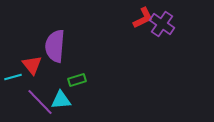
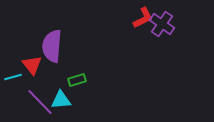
purple semicircle: moved 3 px left
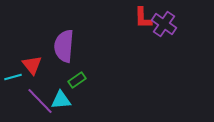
red L-shape: rotated 115 degrees clockwise
purple cross: moved 2 px right
purple semicircle: moved 12 px right
green rectangle: rotated 18 degrees counterclockwise
purple line: moved 1 px up
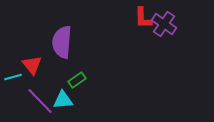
purple semicircle: moved 2 px left, 4 px up
cyan triangle: moved 2 px right
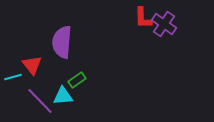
cyan triangle: moved 4 px up
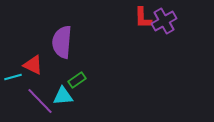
purple cross: moved 3 px up; rotated 25 degrees clockwise
red triangle: moved 1 px right; rotated 25 degrees counterclockwise
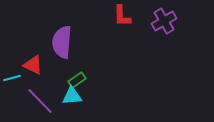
red L-shape: moved 21 px left, 2 px up
cyan line: moved 1 px left, 1 px down
cyan triangle: moved 9 px right
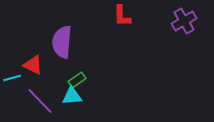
purple cross: moved 20 px right
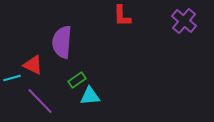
purple cross: rotated 20 degrees counterclockwise
cyan triangle: moved 18 px right
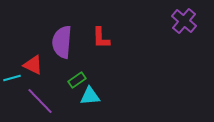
red L-shape: moved 21 px left, 22 px down
